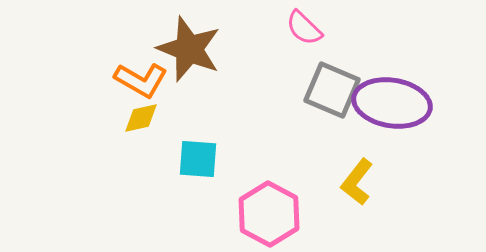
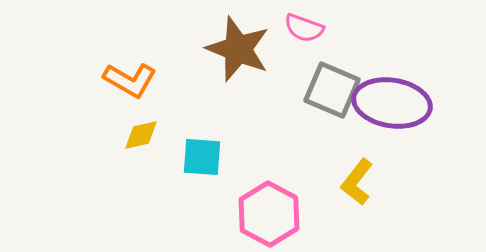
pink semicircle: rotated 24 degrees counterclockwise
brown star: moved 49 px right
orange L-shape: moved 11 px left
yellow diamond: moved 17 px down
cyan square: moved 4 px right, 2 px up
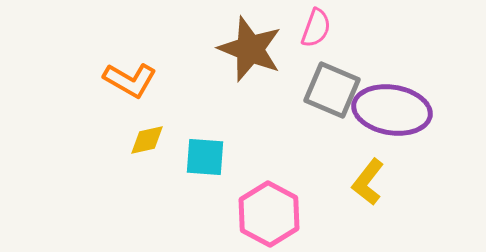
pink semicircle: moved 12 px right; rotated 90 degrees counterclockwise
brown star: moved 12 px right
purple ellipse: moved 7 px down
yellow diamond: moved 6 px right, 5 px down
cyan square: moved 3 px right
yellow L-shape: moved 11 px right
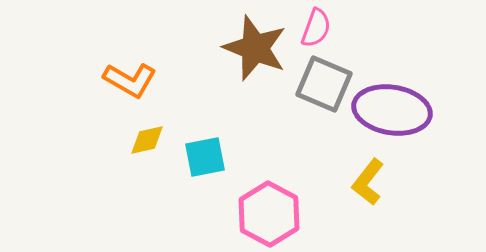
brown star: moved 5 px right, 1 px up
gray square: moved 8 px left, 6 px up
cyan square: rotated 15 degrees counterclockwise
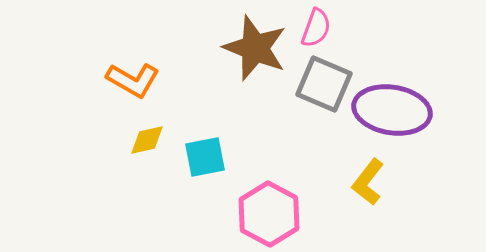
orange L-shape: moved 3 px right
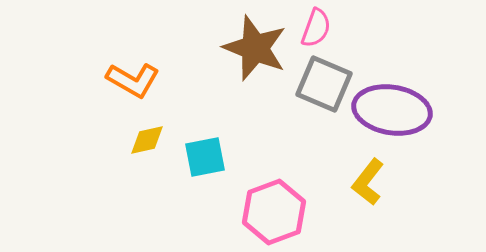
pink hexagon: moved 5 px right, 2 px up; rotated 12 degrees clockwise
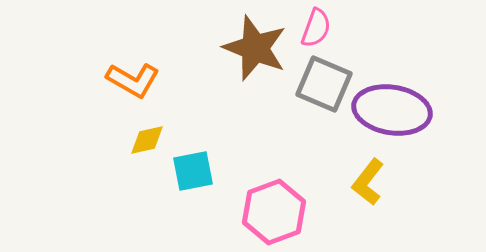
cyan square: moved 12 px left, 14 px down
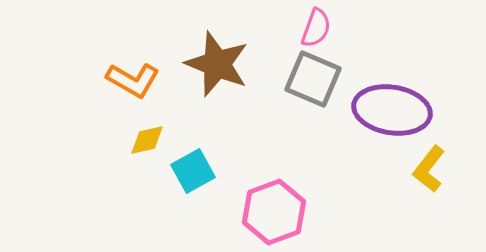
brown star: moved 38 px left, 16 px down
gray square: moved 11 px left, 5 px up
cyan square: rotated 18 degrees counterclockwise
yellow L-shape: moved 61 px right, 13 px up
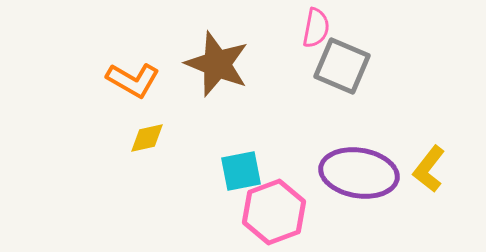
pink semicircle: rotated 9 degrees counterclockwise
gray square: moved 29 px right, 13 px up
purple ellipse: moved 33 px left, 63 px down
yellow diamond: moved 2 px up
cyan square: moved 48 px right; rotated 18 degrees clockwise
